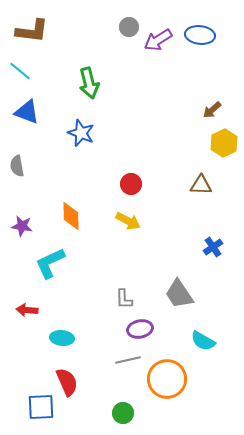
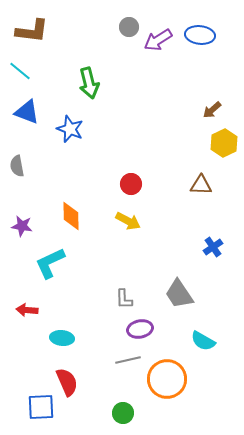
blue star: moved 11 px left, 4 px up
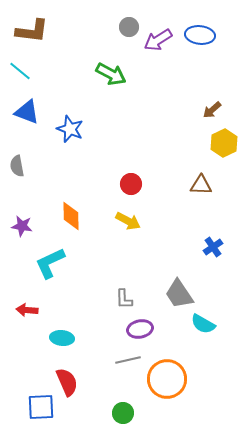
green arrow: moved 22 px right, 9 px up; rotated 48 degrees counterclockwise
cyan semicircle: moved 17 px up
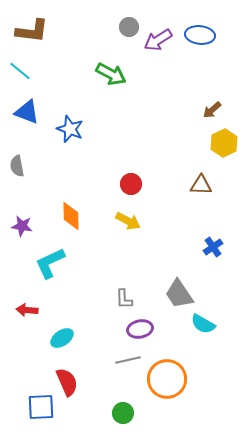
cyan ellipse: rotated 40 degrees counterclockwise
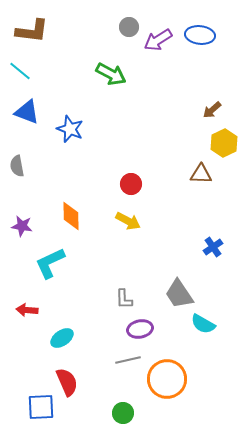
brown triangle: moved 11 px up
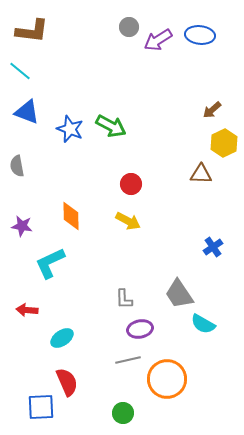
green arrow: moved 52 px down
